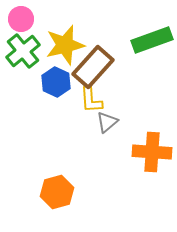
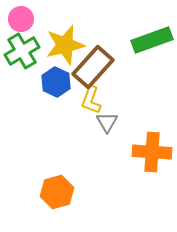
green cross: moved 1 px left; rotated 8 degrees clockwise
yellow L-shape: rotated 24 degrees clockwise
gray triangle: rotated 20 degrees counterclockwise
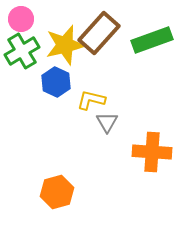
brown rectangle: moved 6 px right, 34 px up
yellow L-shape: rotated 84 degrees clockwise
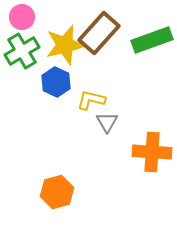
pink circle: moved 1 px right, 2 px up
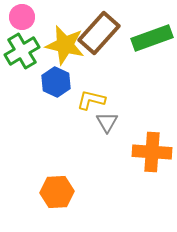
green rectangle: moved 2 px up
yellow star: rotated 27 degrees clockwise
orange hexagon: rotated 12 degrees clockwise
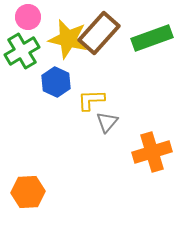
pink circle: moved 6 px right
yellow star: moved 3 px right, 6 px up
yellow L-shape: rotated 16 degrees counterclockwise
gray triangle: rotated 10 degrees clockwise
orange cross: rotated 21 degrees counterclockwise
orange hexagon: moved 29 px left
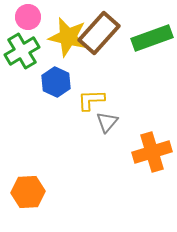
yellow star: moved 2 px up
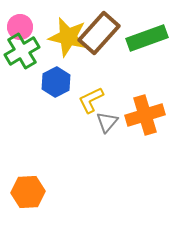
pink circle: moved 8 px left, 10 px down
green rectangle: moved 5 px left
blue hexagon: rotated 8 degrees clockwise
yellow L-shape: rotated 24 degrees counterclockwise
orange cross: moved 7 px left, 37 px up
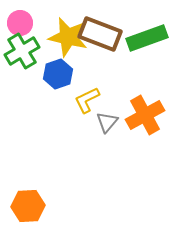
pink circle: moved 4 px up
brown rectangle: moved 1 px right, 1 px down; rotated 69 degrees clockwise
blue hexagon: moved 2 px right, 8 px up; rotated 8 degrees clockwise
yellow L-shape: moved 4 px left
orange cross: rotated 12 degrees counterclockwise
orange hexagon: moved 14 px down
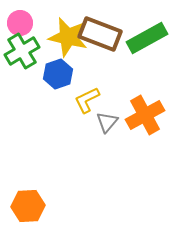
green rectangle: rotated 9 degrees counterclockwise
